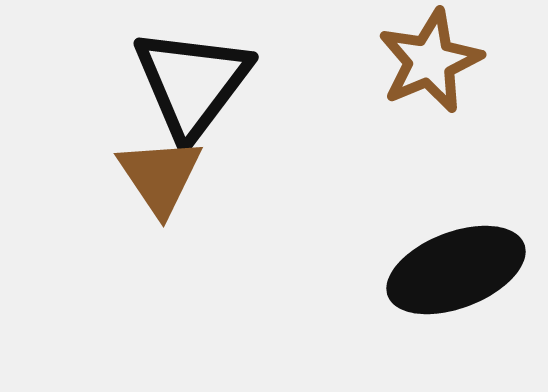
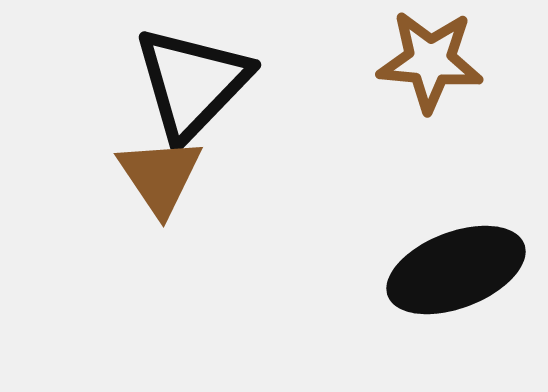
brown star: rotated 28 degrees clockwise
black triangle: rotated 7 degrees clockwise
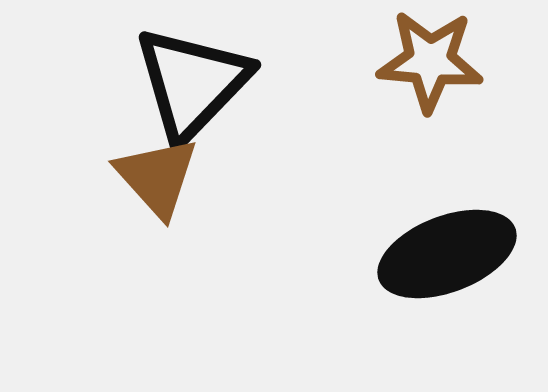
brown triangle: moved 3 px left, 1 px down; rotated 8 degrees counterclockwise
black ellipse: moved 9 px left, 16 px up
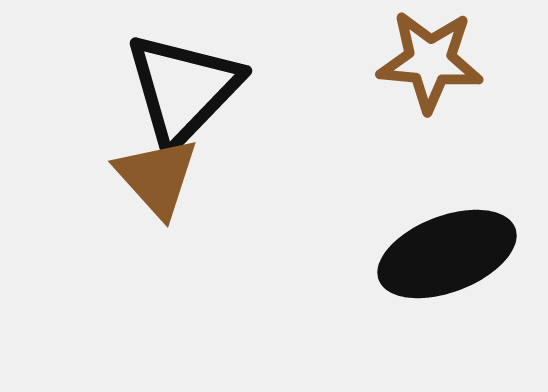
black triangle: moved 9 px left, 6 px down
